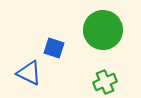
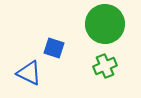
green circle: moved 2 px right, 6 px up
green cross: moved 16 px up
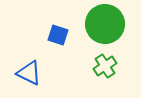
blue square: moved 4 px right, 13 px up
green cross: rotated 10 degrees counterclockwise
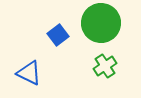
green circle: moved 4 px left, 1 px up
blue square: rotated 35 degrees clockwise
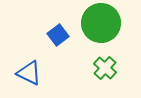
green cross: moved 2 px down; rotated 15 degrees counterclockwise
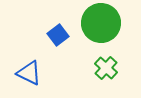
green cross: moved 1 px right
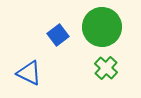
green circle: moved 1 px right, 4 px down
